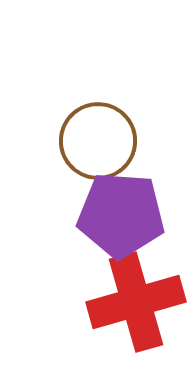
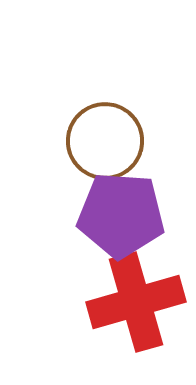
brown circle: moved 7 px right
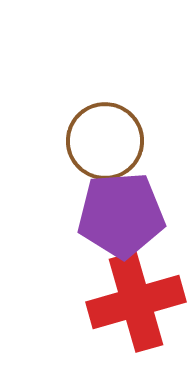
purple pentagon: rotated 8 degrees counterclockwise
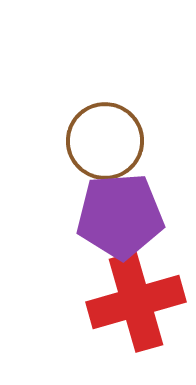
purple pentagon: moved 1 px left, 1 px down
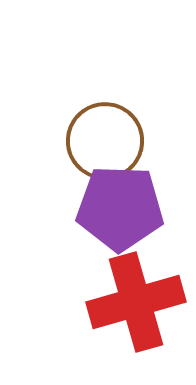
purple pentagon: moved 8 px up; rotated 6 degrees clockwise
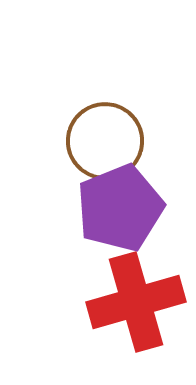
purple pentagon: rotated 24 degrees counterclockwise
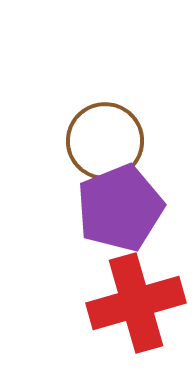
red cross: moved 1 px down
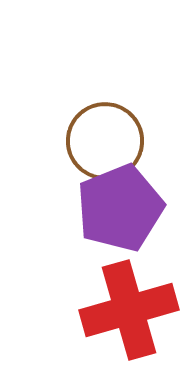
red cross: moved 7 px left, 7 px down
